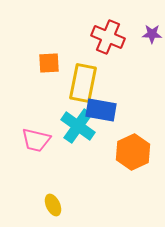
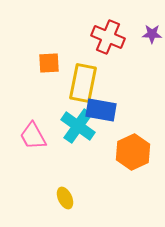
pink trapezoid: moved 3 px left, 4 px up; rotated 48 degrees clockwise
yellow ellipse: moved 12 px right, 7 px up
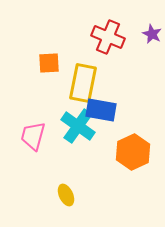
purple star: rotated 24 degrees clockwise
pink trapezoid: rotated 44 degrees clockwise
yellow ellipse: moved 1 px right, 3 px up
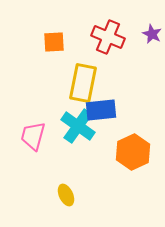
orange square: moved 5 px right, 21 px up
blue rectangle: rotated 16 degrees counterclockwise
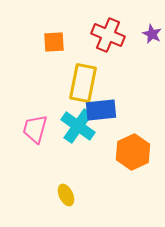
red cross: moved 2 px up
pink trapezoid: moved 2 px right, 7 px up
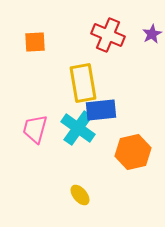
purple star: rotated 18 degrees clockwise
orange square: moved 19 px left
yellow rectangle: rotated 21 degrees counterclockwise
cyan cross: moved 2 px down
orange hexagon: rotated 12 degrees clockwise
yellow ellipse: moved 14 px right; rotated 15 degrees counterclockwise
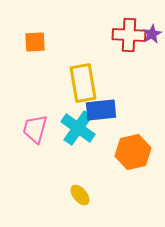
red cross: moved 21 px right; rotated 20 degrees counterclockwise
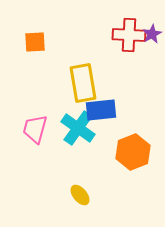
orange hexagon: rotated 8 degrees counterclockwise
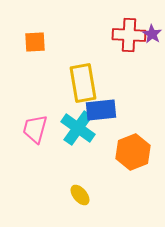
purple star: rotated 12 degrees counterclockwise
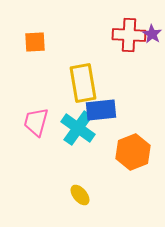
pink trapezoid: moved 1 px right, 7 px up
